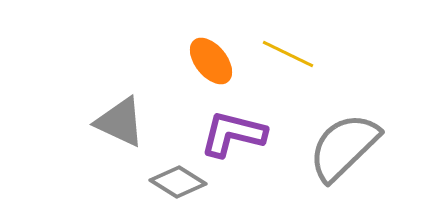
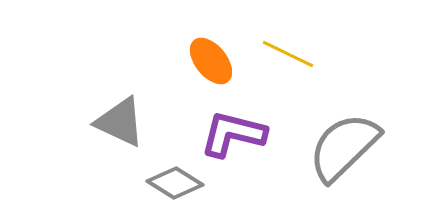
gray diamond: moved 3 px left, 1 px down
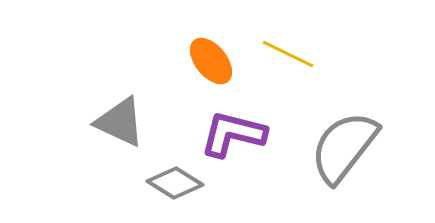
gray semicircle: rotated 8 degrees counterclockwise
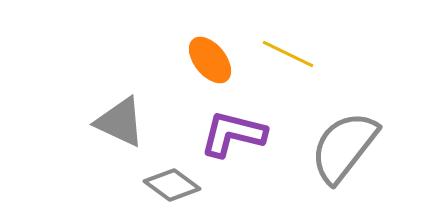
orange ellipse: moved 1 px left, 1 px up
gray diamond: moved 3 px left, 2 px down; rotated 4 degrees clockwise
